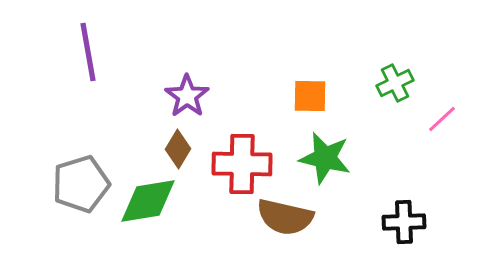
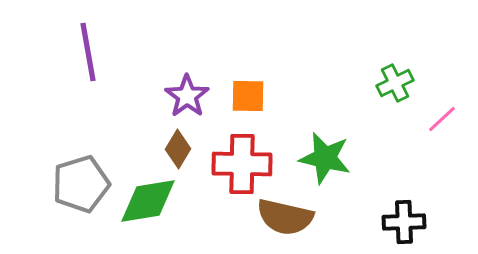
orange square: moved 62 px left
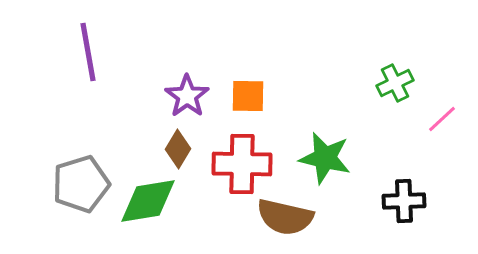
black cross: moved 21 px up
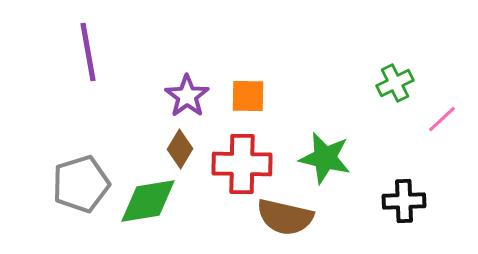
brown diamond: moved 2 px right
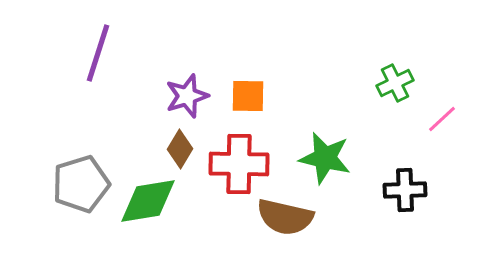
purple line: moved 10 px right, 1 px down; rotated 28 degrees clockwise
purple star: rotated 18 degrees clockwise
red cross: moved 3 px left
black cross: moved 1 px right, 11 px up
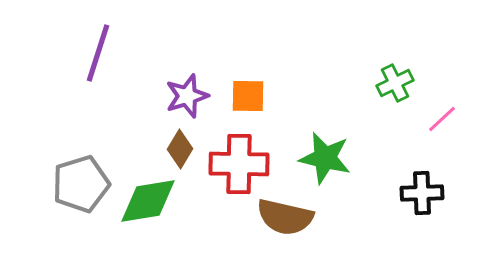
black cross: moved 17 px right, 3 px down
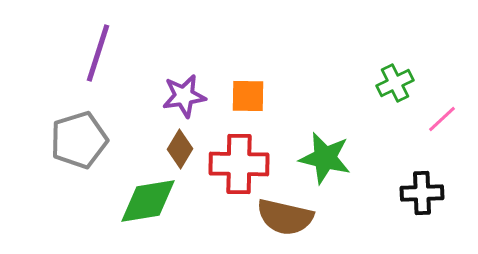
purple star: moved 3 px left; rotated 9 degrees clockwise
gray pentagon: moved 2 px left, 44 px up
